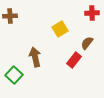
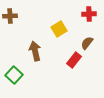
red cross: moved 3 px left, 1 px down
yellow square: moved 1 px left
brown arrow: moved 6 px up
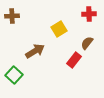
brown cross: moved 2 px right
brown arrow: rotated 72 degrees clockwise
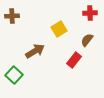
red cross: moved 1 px right, 1 px up
brown semicircle: moved 3 px up
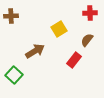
brown cross: moved 1 px left
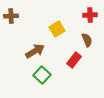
red cross: moved 2 px down
yellow square: moved 2 px left
brown semicircle: rotated 120 degrees clockwise
green square: moved 28 px right
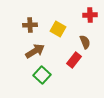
brown cross: moved 19 px right, 9 px down
yellow square: moved 1 px right; rotated 28 degrees counterclockwise
brown semicircle: moved 2 px left, 2 px down
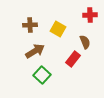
red rectangle: moved 1 px left, 1 px up
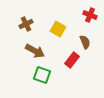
red cross: rotated 24 degrees clockwise
brown cross: moved 4 px left, 1 px up; rotated 24 degrees counterclockwise
brown arrow: rotated 60 degrees clockwise
red rectangle: moved 1 px left, 1 px down
green square: rotated 24 degrees counterclockwise
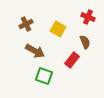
red cross: moved 2 px left, 2 px down
green square: moved 2 px right, 1 px down
